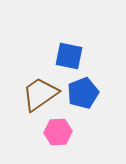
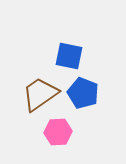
blue pentagon: rotated 28 degrees counterclockwise
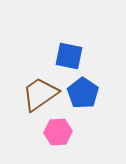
blue pentagon: rotated 12 degrees clockwise
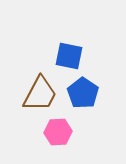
brown trapezoid: rotated 153 degrees clockwise
